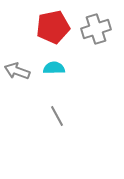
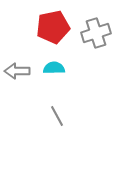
gray cross: moved 4 px down
gray arrow: rotated 20 degrees counterclockwise
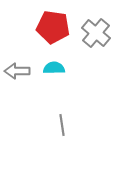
red pentagon: rotated 20 degrees clockwise
gray cross: rotated 32 degrees counterclockwise
gray line: moved 5 px right, 9 px down; rotated 20 degrees clockwise
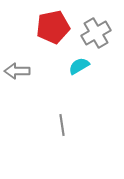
red pentagon: rotated 20 degrees counterclockwise
gray cross: rotated 20 degrees clockwise
cyan semicircle: moved 25 px right, 2 px up; rotated 30 degrees counterclockwise
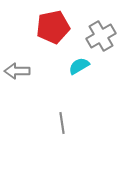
gray cross: moved 5 px right, 3 px down
gray line: moved 2 px up
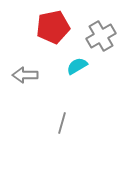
cyan semicircle: moved 2 px left
gray arrow: moved 8 px right, 4 px down
gray line: rotated 25 degrees clockwise
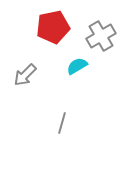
gray arrow: rotated 45 degrees counterclockwise
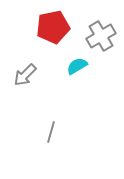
gray line: moved 11 px left, 9 px down
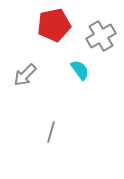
red pentagon: moved 1 px right, 2 px up
cyan semicircle: moved 3 px right, 4 px down; rotated 85 degrees clockwise
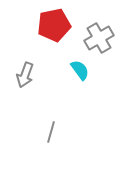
gray cross: moved 2 px left, 2 px down
gray arrow: rotated 25 degrees counterclockwise
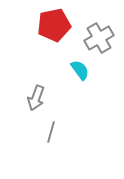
gray arrow: moved 11 px right, 23 px down
